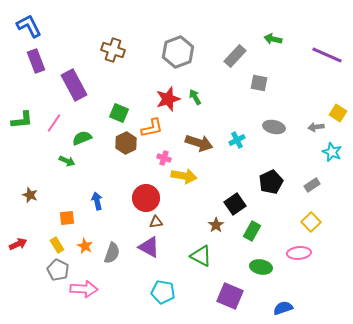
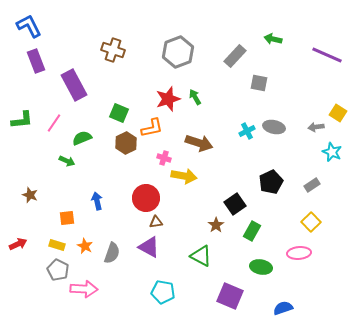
cyan cross at (237, 140): moved 10 px right, 9 px up
yellow rectangle at (57, 245): rotated 42 degrees counterclockwise
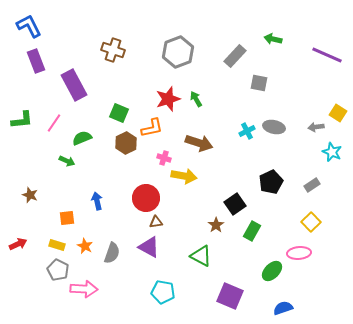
green arrow at (195, 97): moved 1 px right, 2 px down
green ellipse at (261, 267): moved 11 px right, 4 px down; rotated 55 degrees counterclockwise
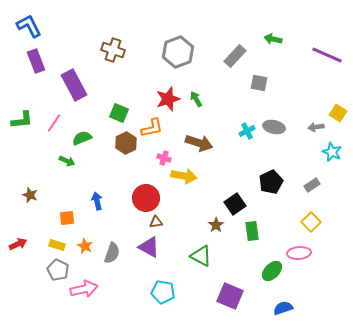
green rectangle at (252, 231): rotated 36 degrees counterclockwise
pink arrow at (84, 289): rotated 16 degrees counterclockwise
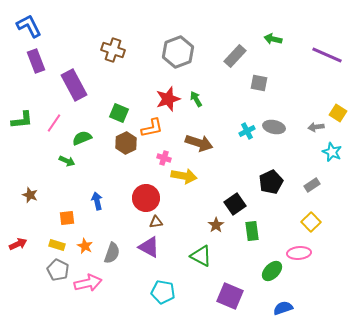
pink arrow at (84, 289): moved 4 px right, 6 px up
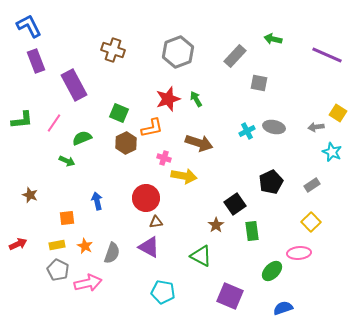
yellow rectangle at (57, 245): rotated 28 degrees counterclockwise
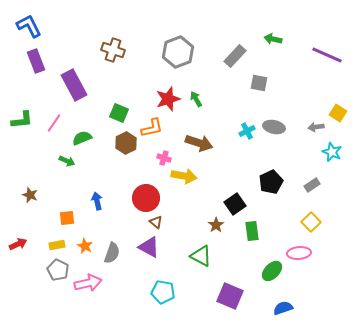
brown triangle at (156, 222): rotated 48 degrees clockwise
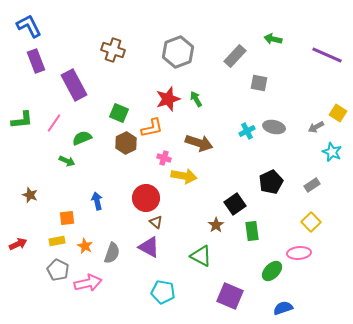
gray arrow at (316, 127): rotated 21 degrees counterclockwise
yellow rectangle at (57, 245): moved 4 px up
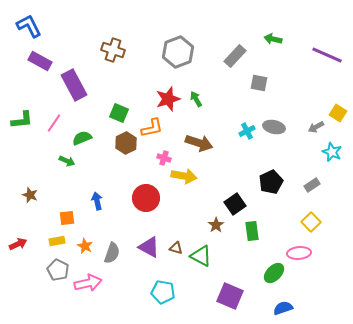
purple rectangle at (36, 61): moved 4 px right; rotated 40 degrees counterclockwise
brown triangle at (156, 222): moved 20 px right, 26 px down; rotated 24 degrees counterclockwise
green ellipse at (272, 271): moved 2 px right, 2 px down
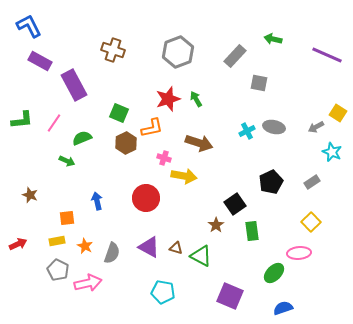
gray rectangle at (312, 185): moved 3 px up
